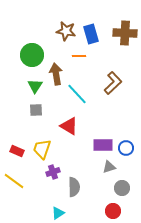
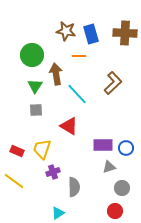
red circle: moved 2 px right
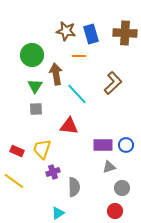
gray square: moved 1 px up
red triangle: rotated 24 degrees counterclockwise
blue circle: moved 3 px up
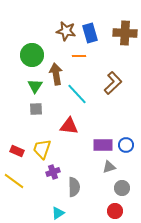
blue rectangle: moved 1 px left, 1 px up
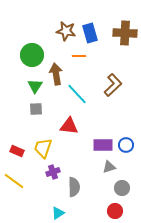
brown L-shape: moved 2 px down
yellow trapezoid: moved 1 px right, 1 px up
